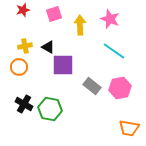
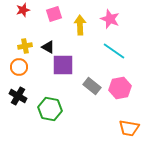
black cross: moved 6 px left, 8 px up
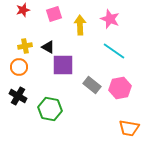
gray rectangle: moved 1 px up
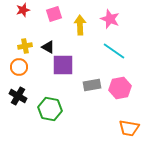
gray rectangle: rotated 48 degrees counterclockwise
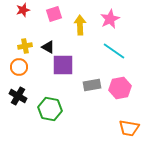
pink star: rotated 24 degrees clockwise
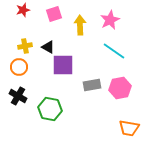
pink star: moved 1 px down
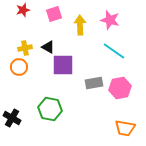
pink star: rotated 30 degrees counterclockwise
yellow cross: moved 2 px down
gray rectangle: moved 2 px right, 2 px up
black cross: moved 6 px left, 22 px down
orange trapezoid: moved 4 px left
